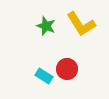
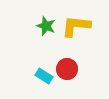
yellow L-shape: moved 5 px left, 2 px down; rotated 128 degrees clockwise
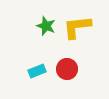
yellow L-shape: moved 1 px right, 1 px down; rotated 12 degrees counterclockwise
cyan rectangle: moved 7 px left, 5 px up; rotated 54 degrees counterclockwise
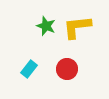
cyan rectangle: moved 8 px left, 2 px up; rotated 30 degrees counterclockwise
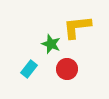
green star: moved 5 px right, 18 px down
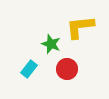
yellow L-shape: moved 3 px right
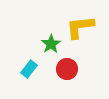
green star: rotated 18 degrees clockwise
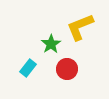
yellow L-shape: rotated 16 degrees counterclockwise
cyan rectangle: moved 1 px left, 1 px up
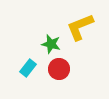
green star: rotated 24 degrees counterclockwise
red circle: moved 8 px left
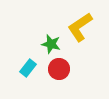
yellow L-shape: rotated 12 degrees counterclockwise
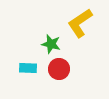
yellow L-shape: moved 4 px up
cyan rectangle: rotated 54 degrees clockwise
